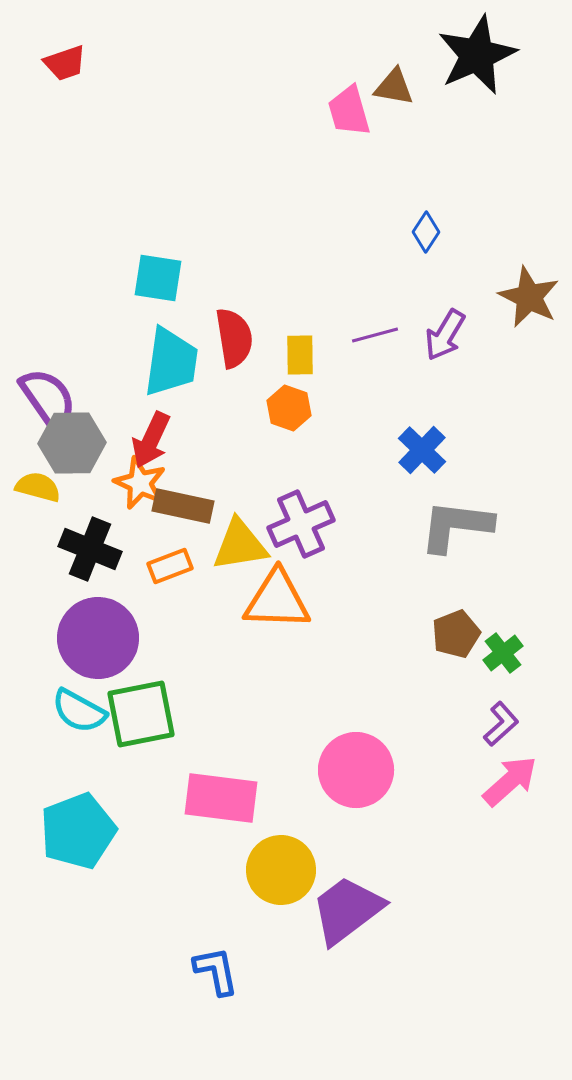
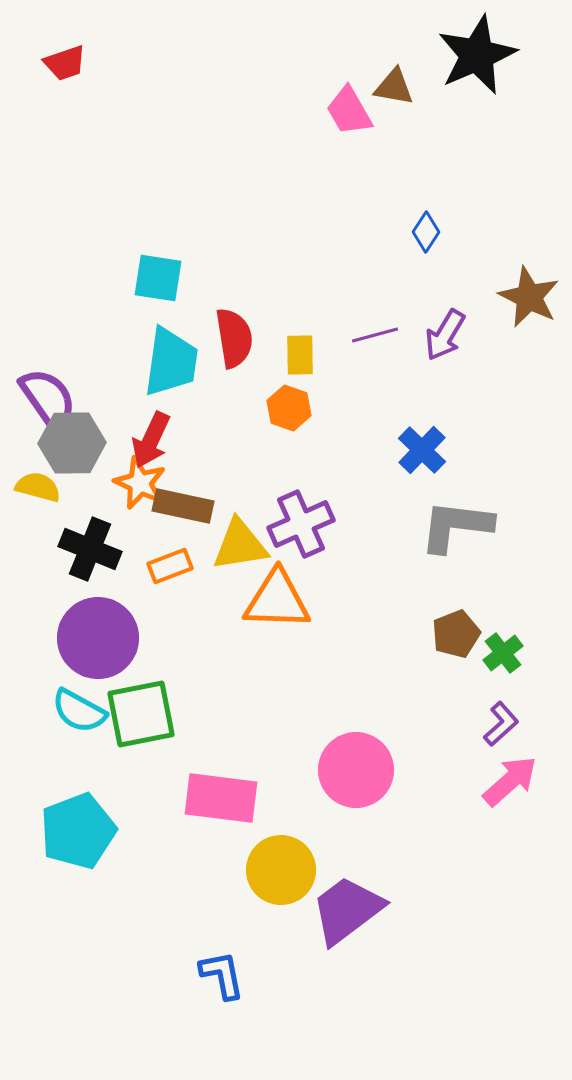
pink trapezoid: rotated 14 degrees counterclockwise
blue L-shape: moved 6 px right, 4 px down
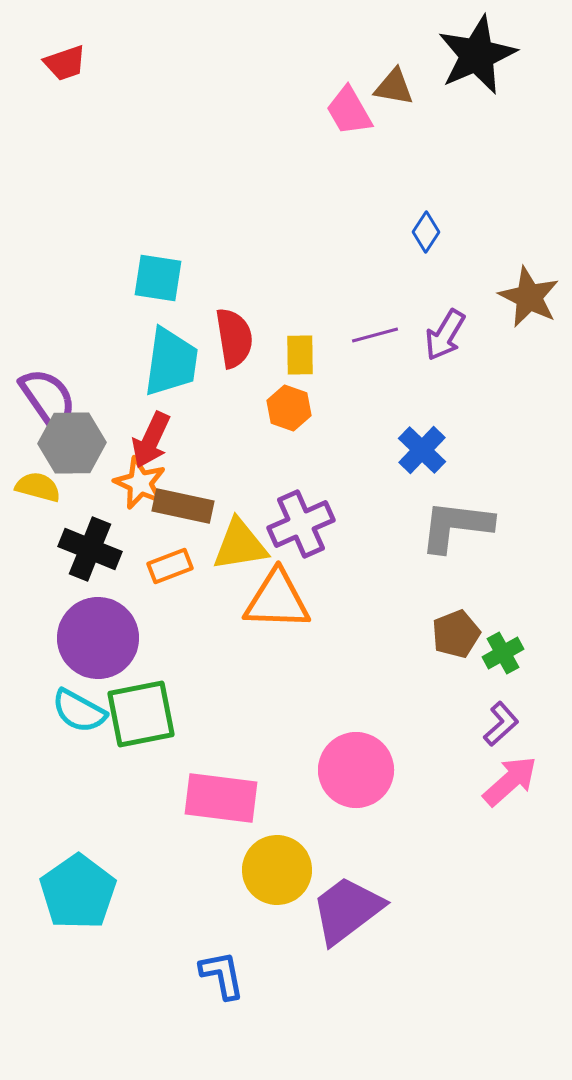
green cross: rotated 9 degrees clockwise
cyan pentagon: moved 61 px down; rotated 14 degrees counterclockwise
yellow circle: moved 4 px left
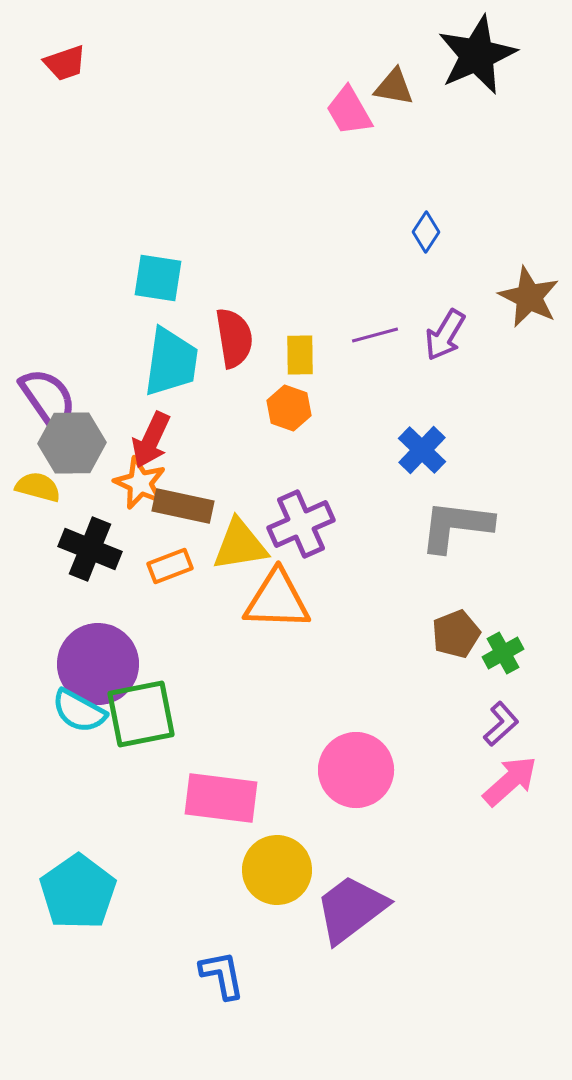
purple circle: moved 26 px down
purple trapezoid: moved 4 px right, 1 px up
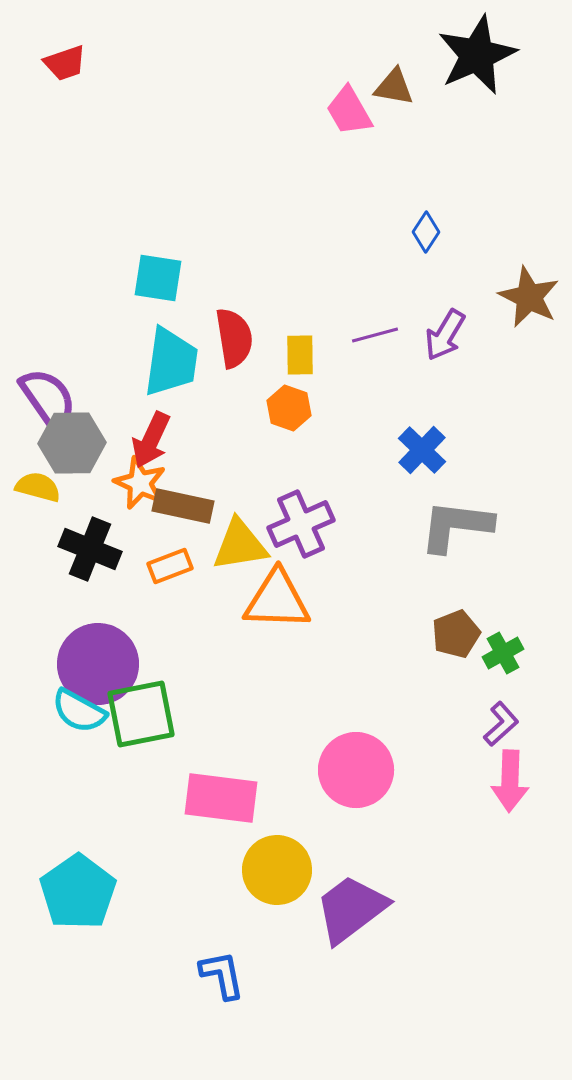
pink arrow: rotated 134 degrees clockwise
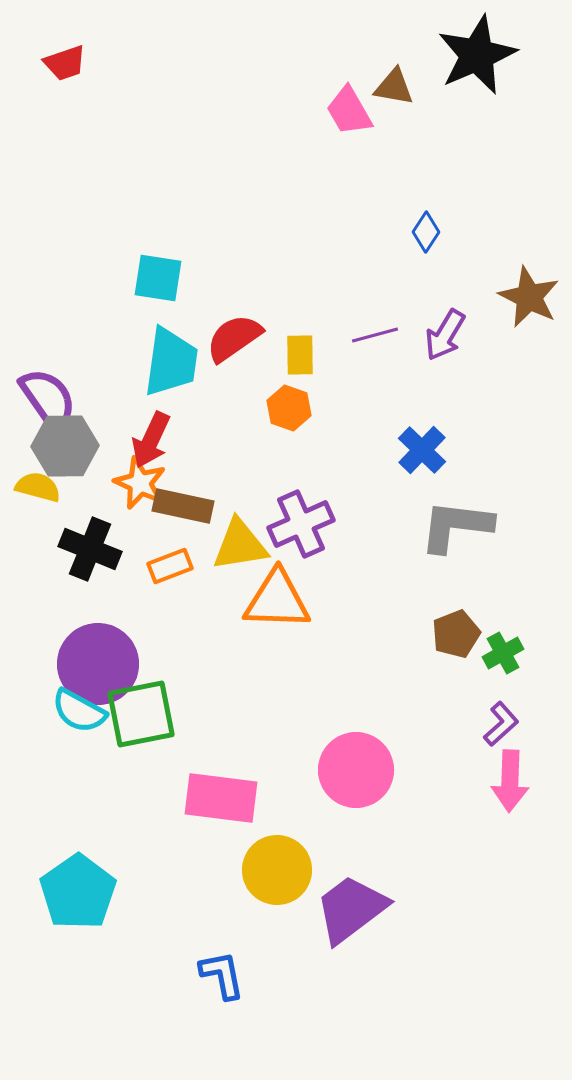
red semicircle: rotated 116 degrees counterclockwise
gray hexagon: moved 7 px left, 3 px down
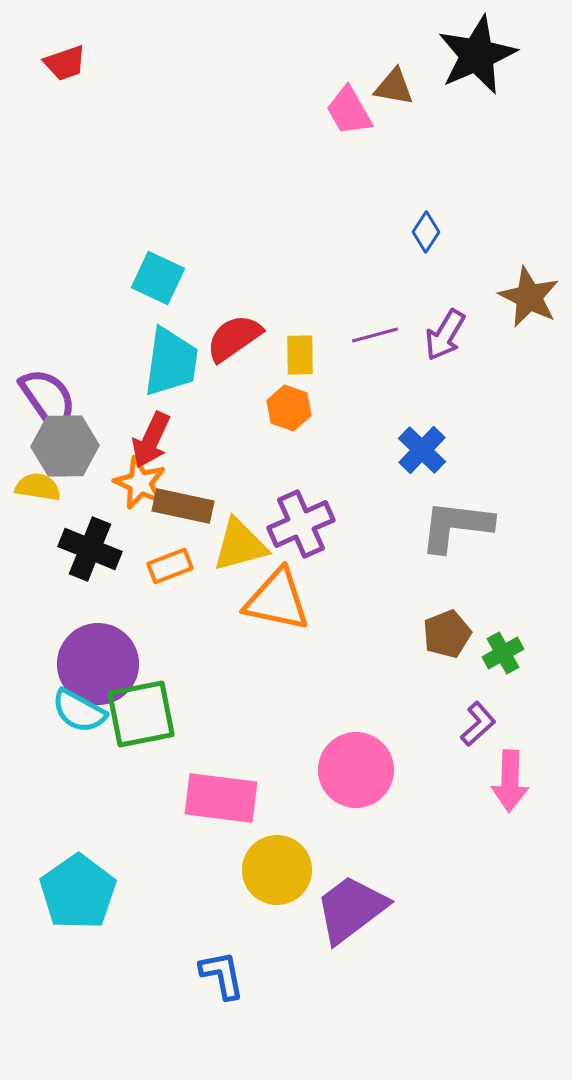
cyan square: rotated 16 degrees clockwise
yellow semicircle: rotated 6 degrees counterclockwise
yellow triangle: rotated 6 degrees counterclockwise
orange triangle: rotated 10 degrees clockwise
brown pentagon: moved 9 px left
purple L-shape: moved 23 px left
